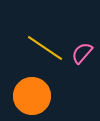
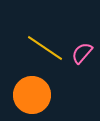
orange circle: moved 1 px up
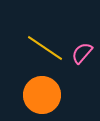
orange circle: moved 10 px right
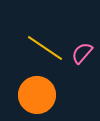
orange circle: moved 5 px left
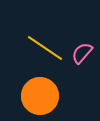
orange circle: moved 3 px right, 1 px down
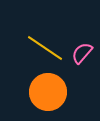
orange circle: moved 8 px right, 4 px up
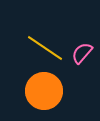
orange circle: moved 4 px left, 1 px up
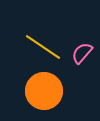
yellow line: moved 2 px left, 1 px up
